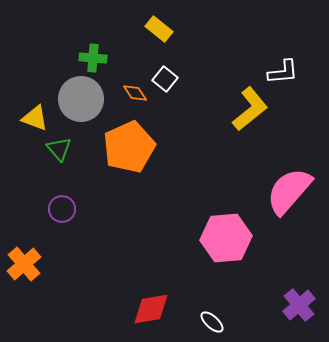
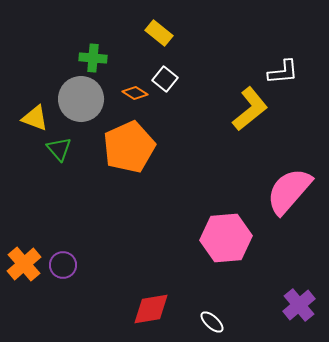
yellow rectangle: moved 4 px down
orange diamond: rotated 25 degrees counterclockwise
purple circle: moved 1 px right, 56 px down
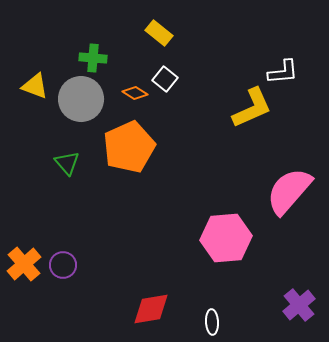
yellow L-shape: moved 2 px right, 1 px up; rotated 15 degrees clockwise
yellow triangle: moved 32 px up
green triangle: moved 8 px right, 14 px down
white ellipse: rotated 45 degrees clockwise
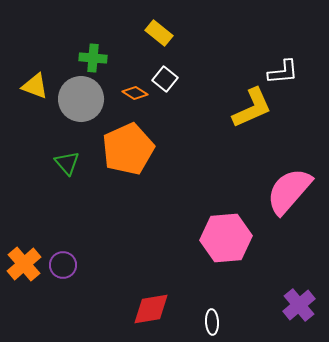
orange pentagon: moved 1 px left, 2 px down
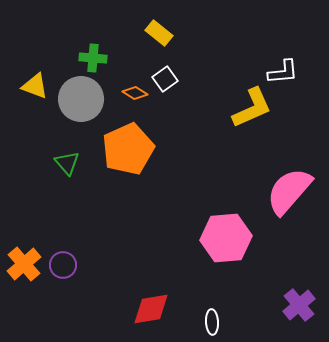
white square: rotated 15 degrees clockwise
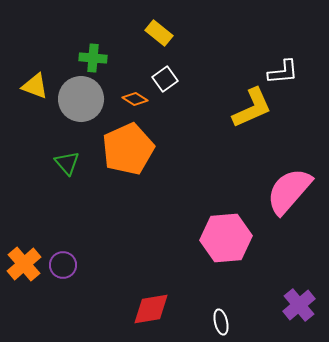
orange diamond: moved 6 px down
white ellipse: moved 9 px right; rotated 10 degrees counterclockwise
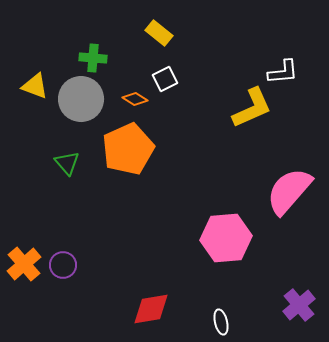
white square: rotated 10 degrees clockwise
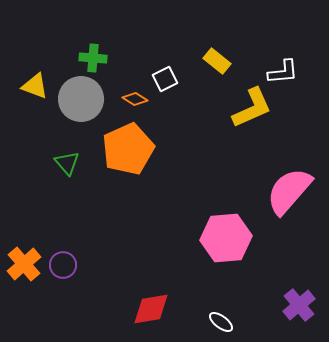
yellow rectangle: moved 58 px right, 28 px down
white ellipse: rotated 40 degrees counterclockwise
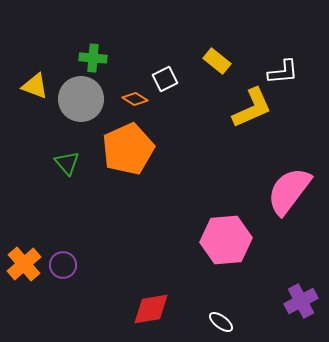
pink semicircle: rotated 4 degrees counterclockwise
pink hexagon: moved 2 px down
purple cross: moved 2 px right, 4 px up; rotated 12 degrees clockwise
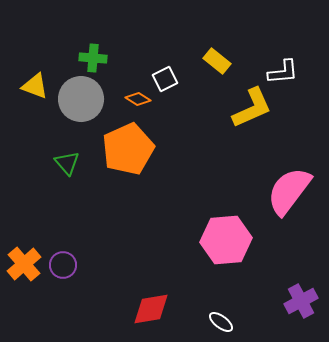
orange diamond: moved 3 px right
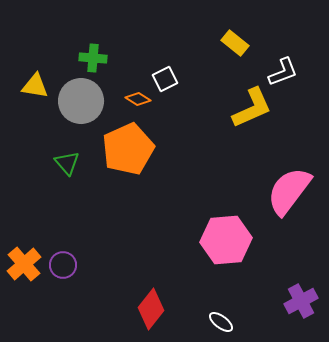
yellow rectangle: moved 18 px right, 18 px up
white L-shape: rotated 16 degrees counterclockwise
yellow triangle: rotated 12 degrees counterclockwise
gray circle: moved 2 px down
red diamond: rotated 42 degrees counterclockwise
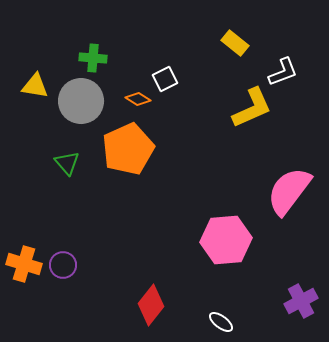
orange cross: rotated 32 degrees counterclockwise
red diamond: moved 4 px up
